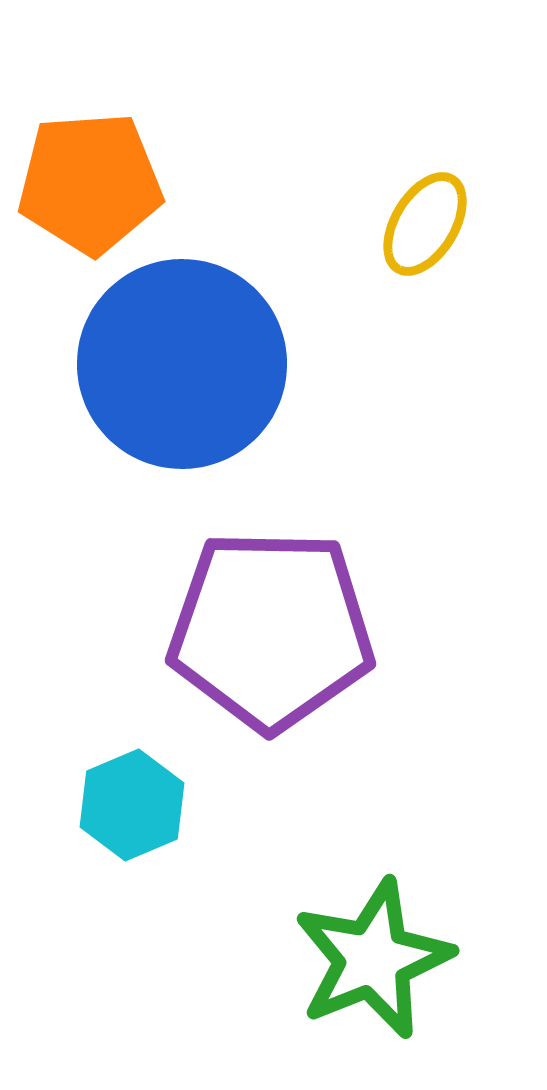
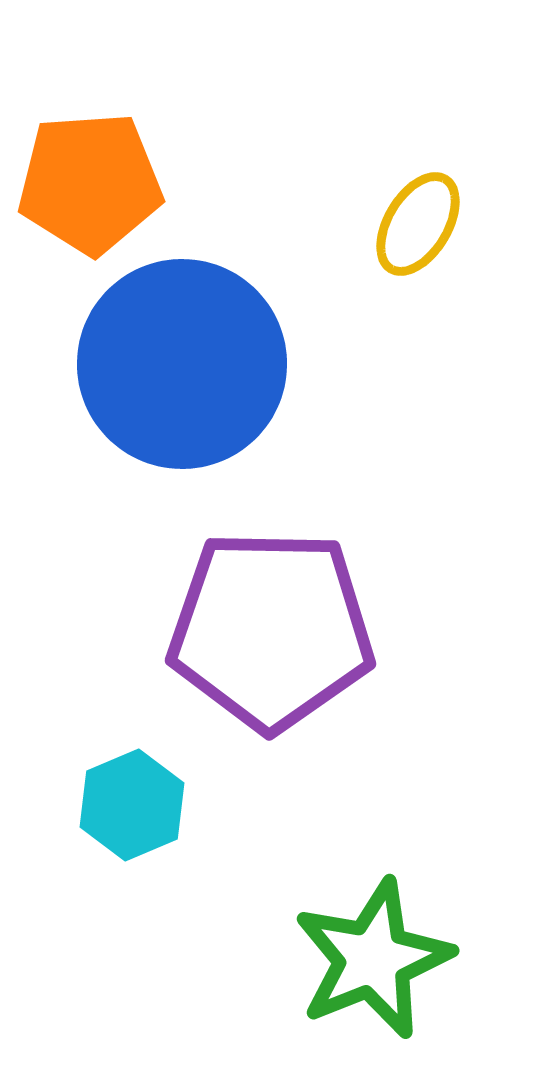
yellow ellipse: moved 7 px left
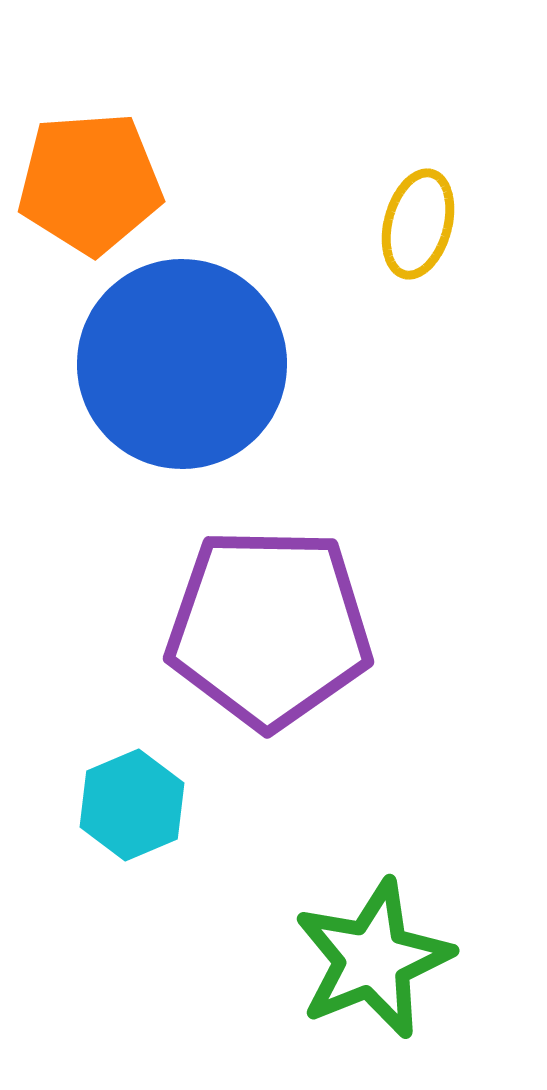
yellow ellipse: rotated 16 degrees counterclockwise
purple pentagon: moved 2 px left, 2 px up
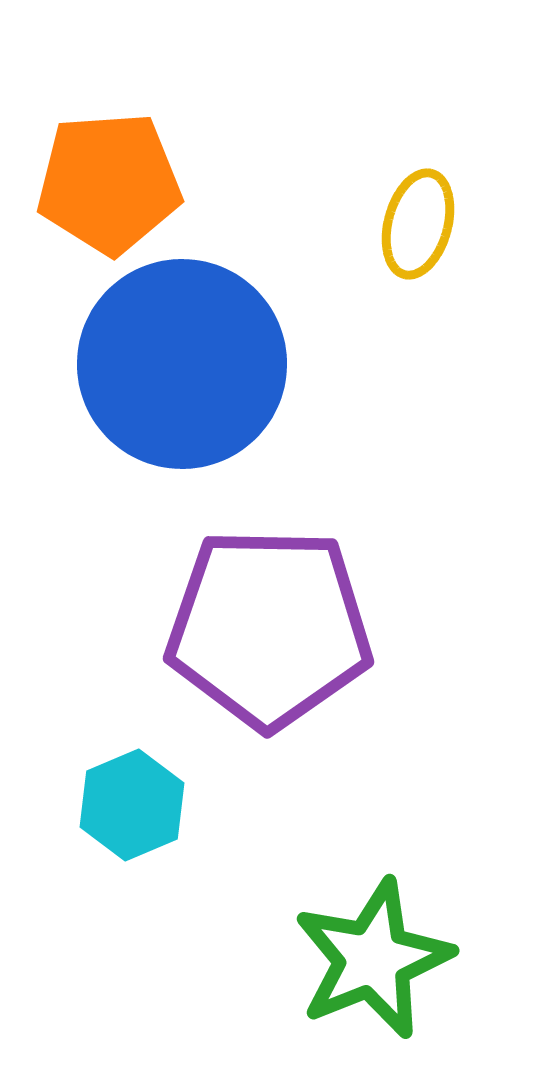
orange pentagon: moved 19 px right
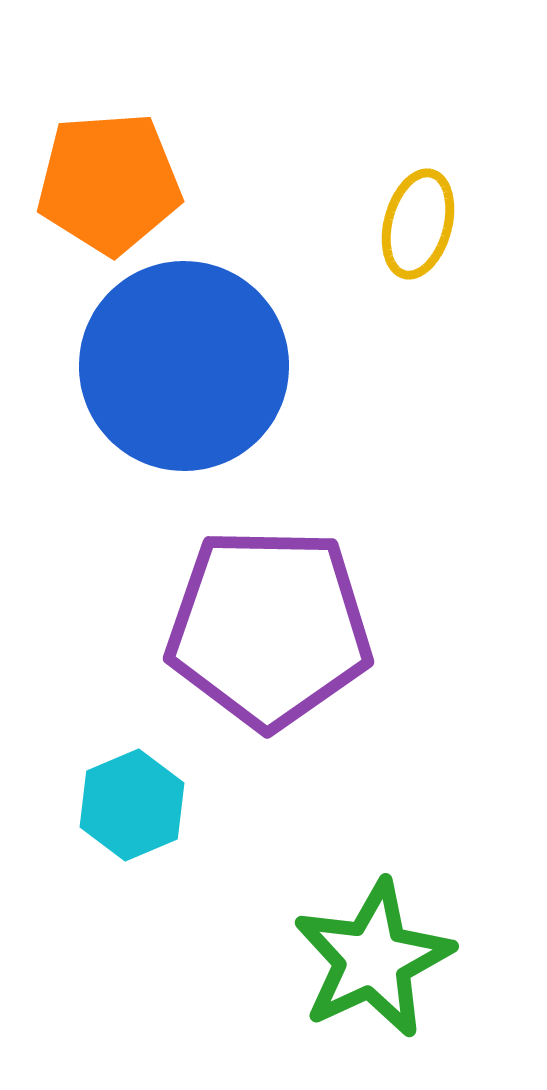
blue circle: moved 2 px right, 2 px down
green star: rotated 3 degrees counterclockwise
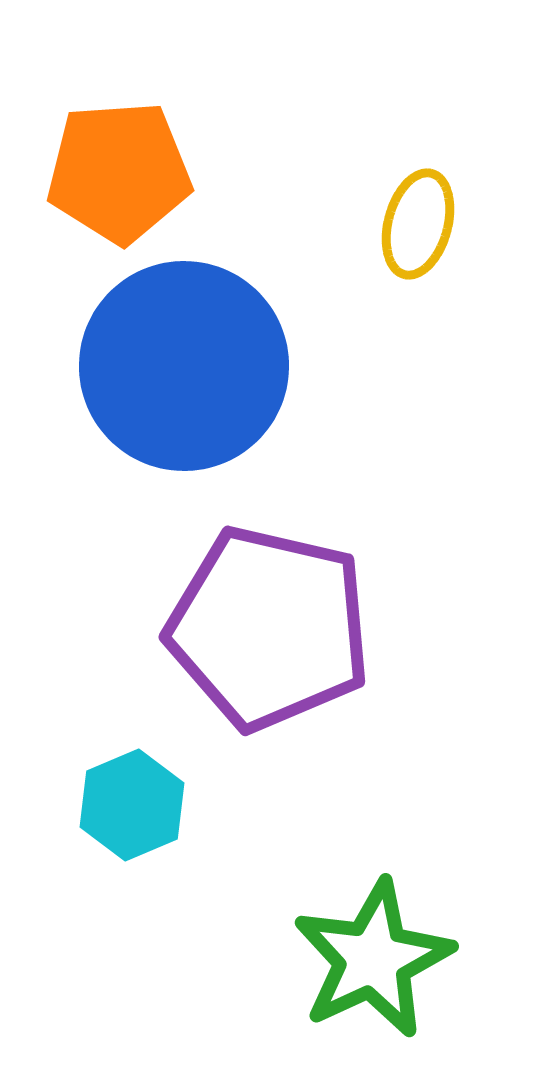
orange pentagon: moved 10 px right, 11 px up
purple pentagon: rotated 12 degrees clockwise
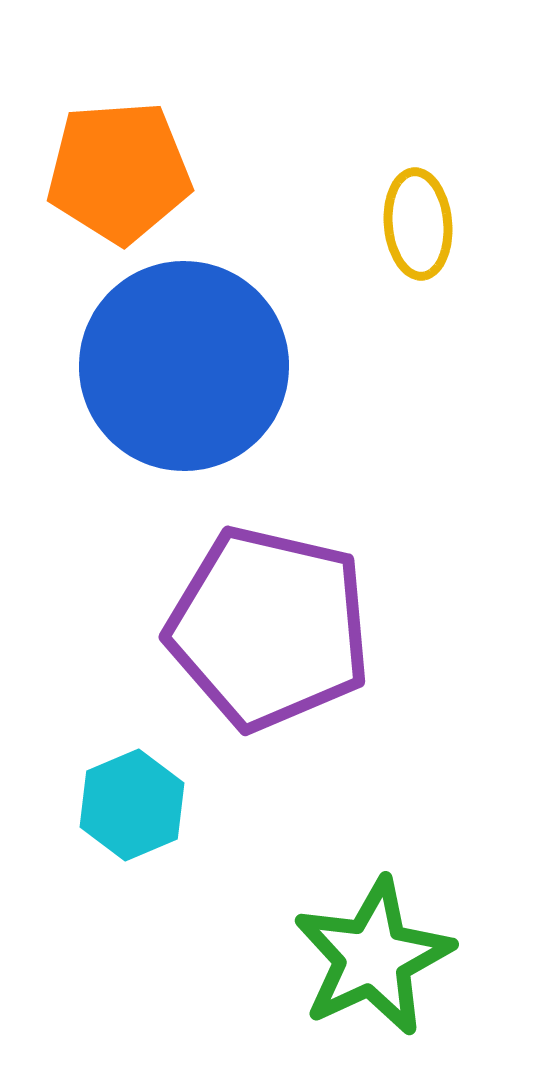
yellow ellipse: rotated 20 degrees counterclockwise
green star: moved 2 px up
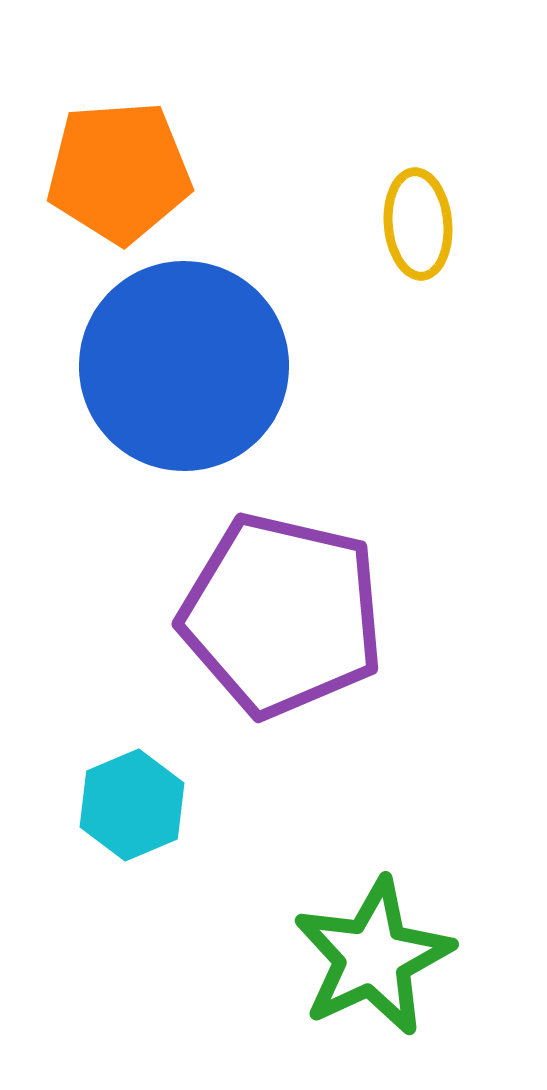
purple pentagon: moved 13 px right, 13 px up
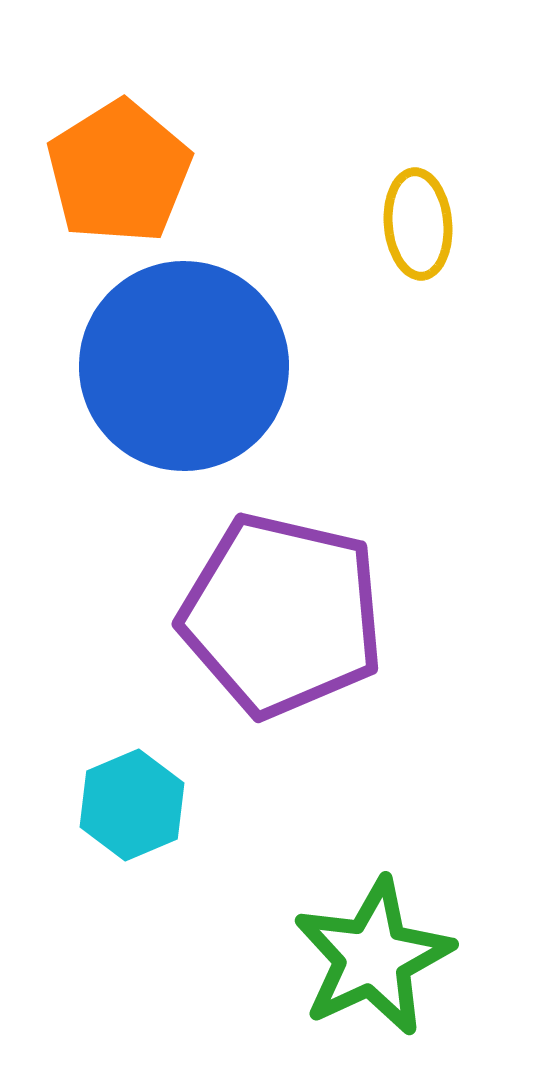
orange pentagon: rotated 28 degrees counterclockwise
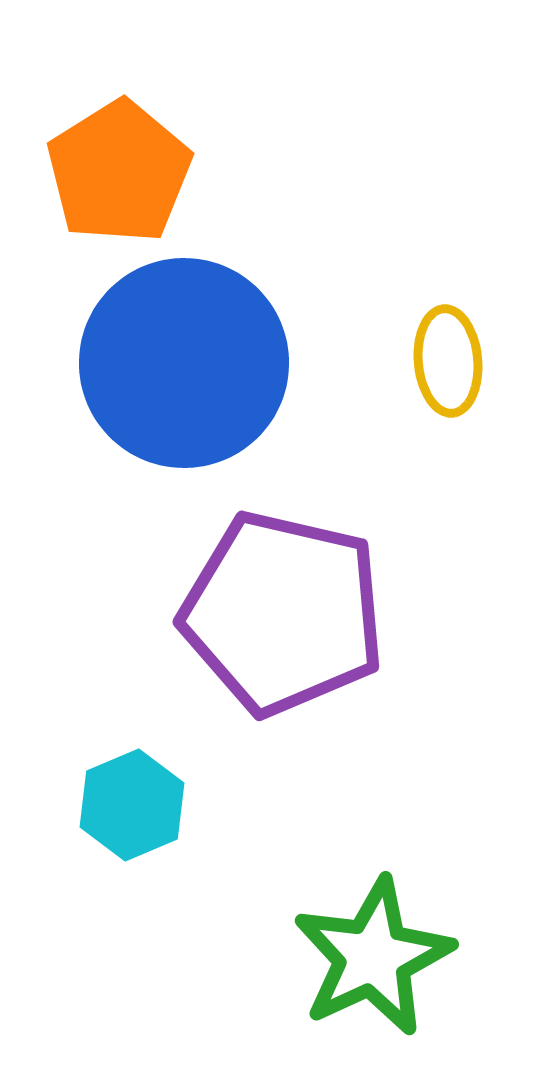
yellow ellipse: moved 30 px right, 137 px down
blue circle: moved 3 px up
purple pentagon: moved 1 px right, 2 px up
